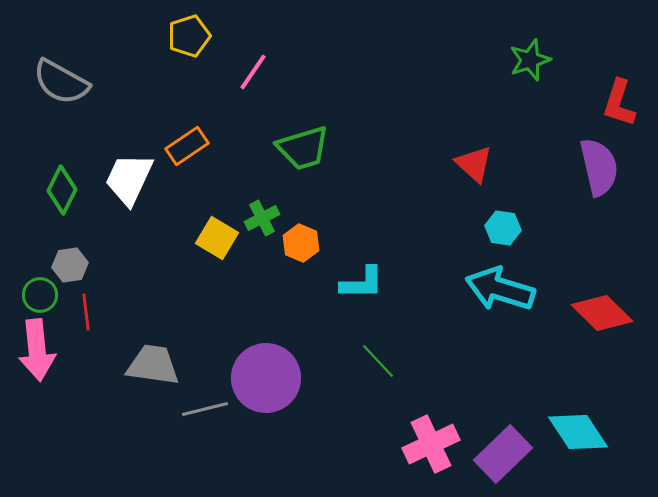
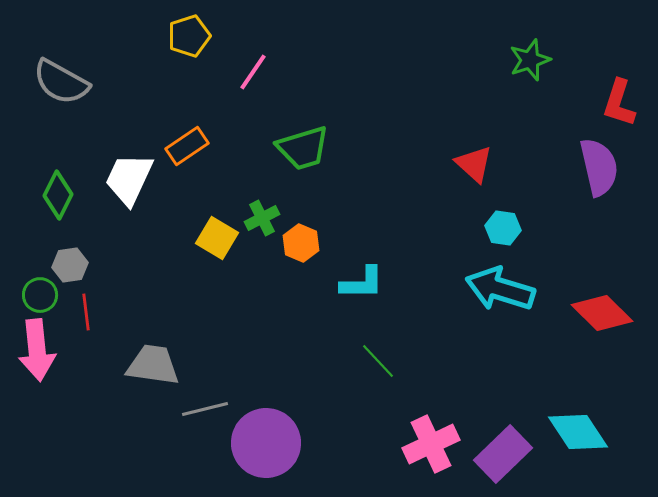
green diamond: moved 4 px left, 5 px down
purple circle: moved 65 px down
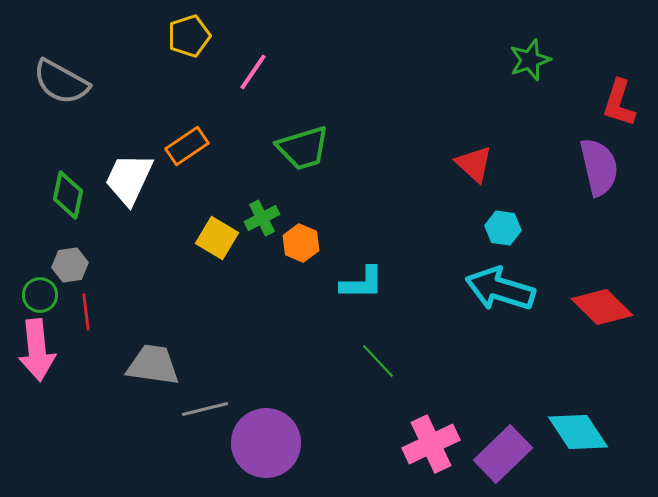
green diamond: moved 10 px right; rotated 15 degrees counterclockwise
red diamond: moved 6 px up
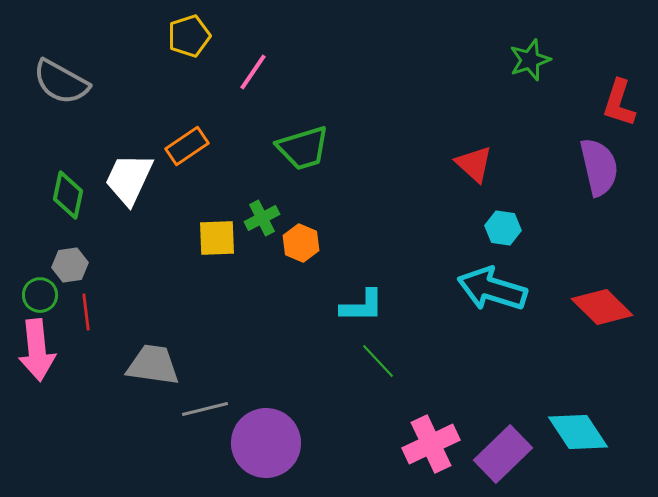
yellow square: rotated 33 degrees counterclockwise
cyan L-shape: moved 23 px down
cyan arrow: moved 8 px left
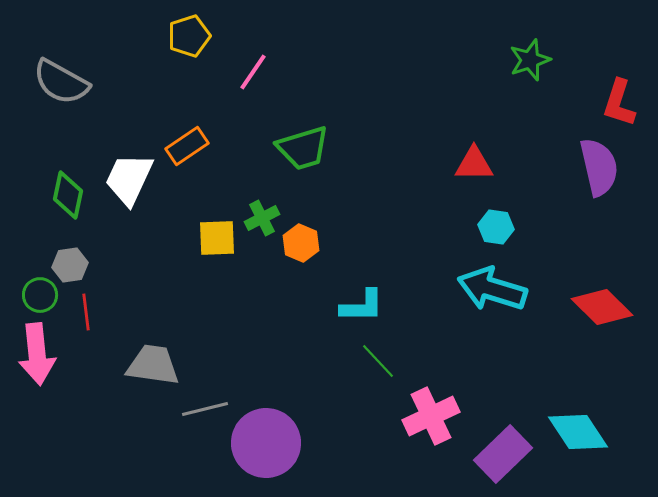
red triangle: rotated 42 degrees counterclockwise
cyan hexagon: moved 7 px left, 1 px up
pink arrow: moved 4 px down
pink cross: moved 28 px up
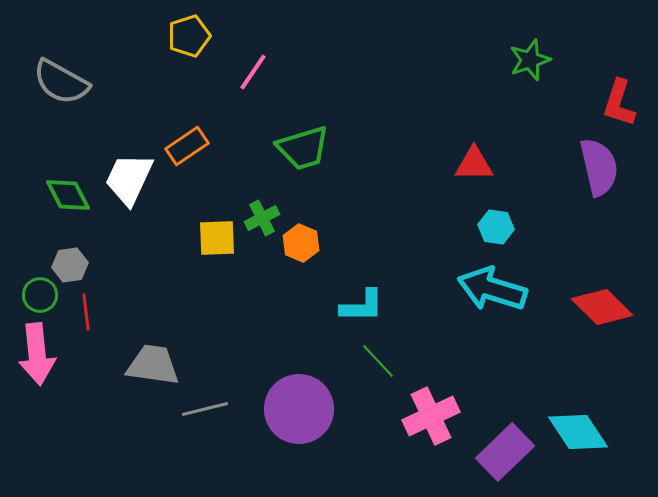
green diamond: rotated 39 degrees counterclockwise
purple circle: moved 33 px right, 34 px up
purple rectangle: moved 2 px right, 2 px up
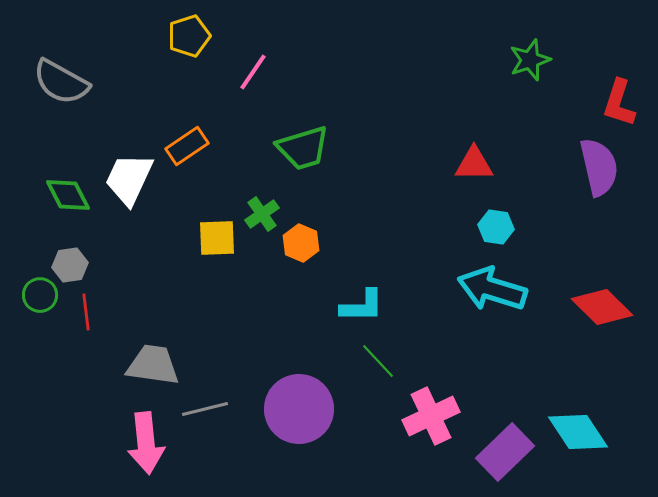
green cross: moved 4 px up; rotated 8 degrees counterclockwise
pink arrow: moved 109 px right, 89 px down
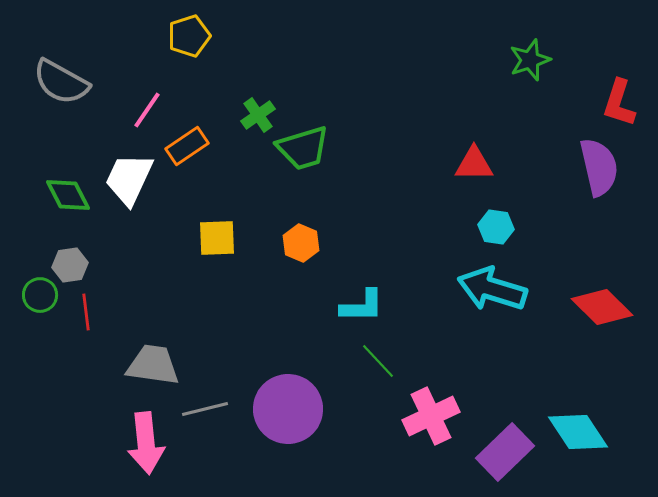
pink line: moved 106 px left, 38 px down
green cross: moved 4 px left, 99 px up
purple circle: moved 11 px left
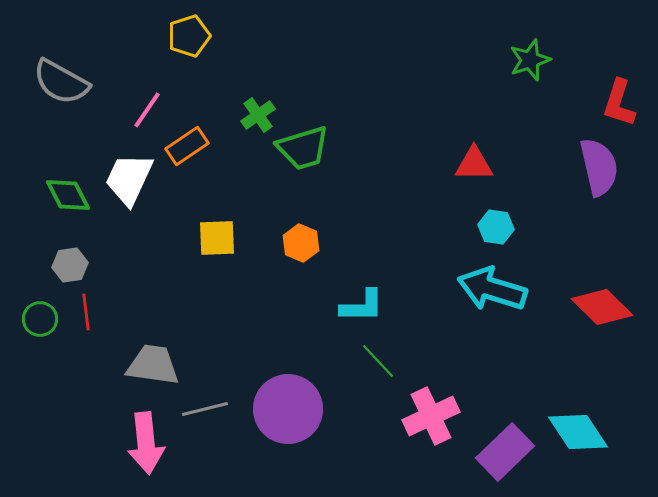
green circle: moved 24 px down
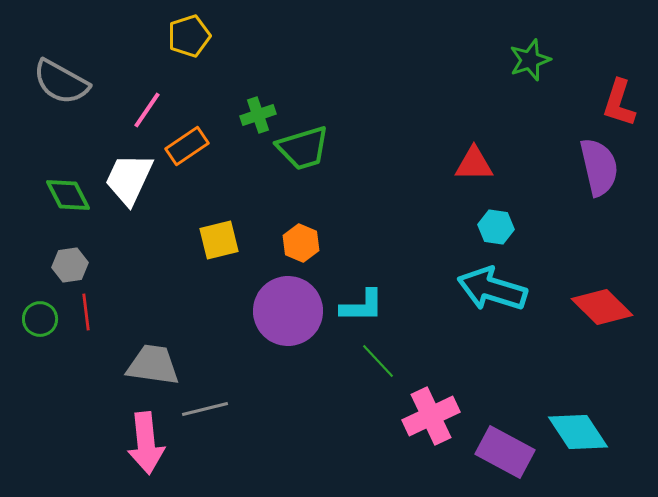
green cross: rotated 16 degrees clockwise
yellow square: moved 2 px right, 2 px down; rotated 12 degrees counterclockwise
purple circle: moved 98 px up
purple rectangle: rotated 72 degrees clockwise
